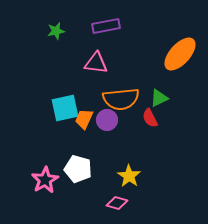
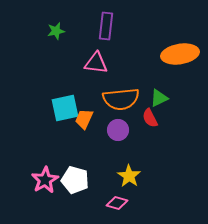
purple rectangle: rotated 72 degrees counterclockwise
orange ellipse: rotated 39 degrees clockwise
purple circle: moved 11 px right, 10 px down
white pentagon: moved 3 px left, 11 px down
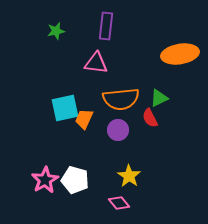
pink diamond: moved 2 px right; rotated 35 degrees clockwise
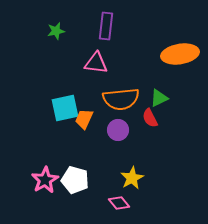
yellow star: moved 3 px right, 2 px down; rotated 10 degrees clockwise
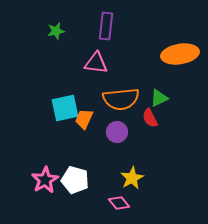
purple circle: moved 1 px left, 2 px down
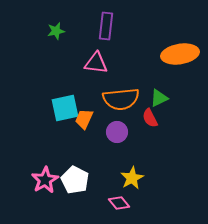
white pentagon: rotated 12 degrees clockwise
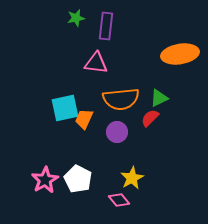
green star: moved 20 px right, 13 px up
red semicircle: rotated 72 degrees clockwise
white pentagon: moved 3 px right, 1 px up
pink diamond: moved 3 px up
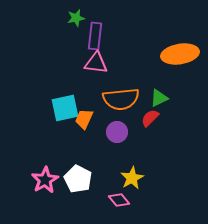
purple rectangle: moved 11 px left, 10 px down
